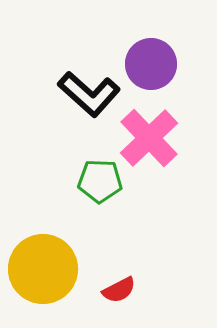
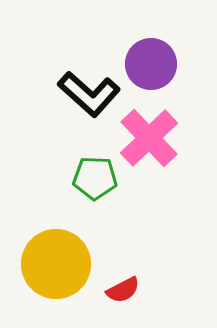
green pentagon: moved 5 px left, 3 px up
yellow circle: moved 13 px right, 5 px up
red semicircle: moved 4 px right
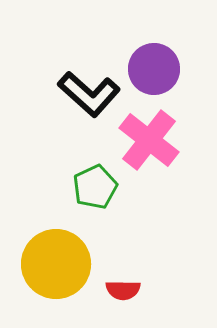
purple circle: moved 3 px right, 5 px down
pink cross: moved 2 px down; rotated 8 degrees counterclockwise
green pentagon: moved 9 px down; rotated 27 degrees counterclockwise
red semicircle: rotated 28 degrees clockwise
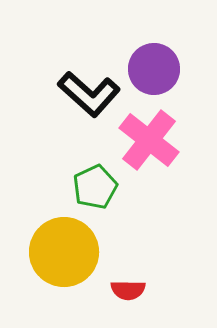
yellow circle: moved 8 px right, 12 px up
red semicircle: moved 5 px right
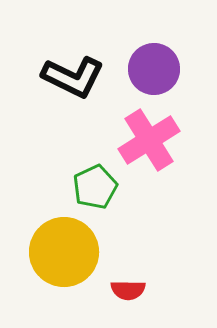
black L-shape: moved 16 px left, 17 px up; rotated 16 degrees counterclockwise
pink cross: rotated 20 degrees clockwise
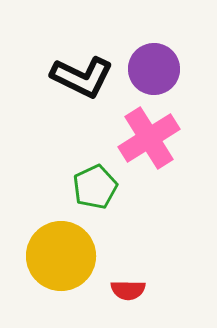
black L-shape: moved 9 px right
pink cross: moved 2 px up
yellow circle: moved 3 px left, 4 px down
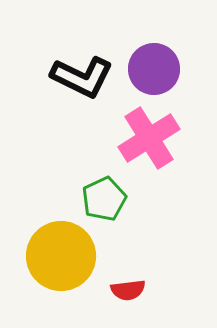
green pentagon: moved 9 px right, 12 px down
red semicircle: rotated 8 degrees counterclockwise
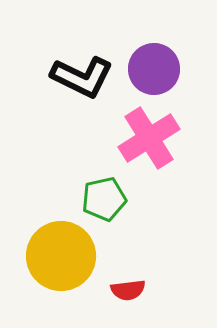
green pentagon: rotated 12 degrees clockwise
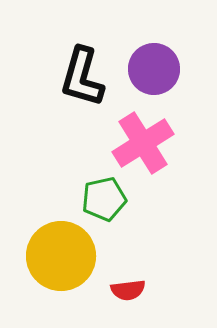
black L-shape: rotated 80 degrees clockwise
pink cross: moved 6 px left, 5 px down
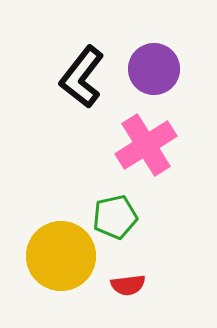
black L-shape: rotated 22 degrees clockwise
pink cross: moved 3 px right, 2 px down
green pentagon: moved 11 px right, 18 px down
red semicircle: moved 5 px up
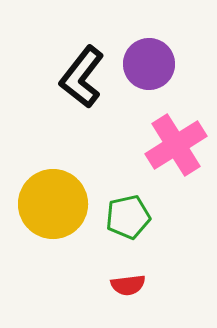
purple circle: moved 5 px left, 5 px up
pink cross: moved 30 px right
green pentagon: moved 13 px right
yellow circle: moved 8 px left, 52 px up
